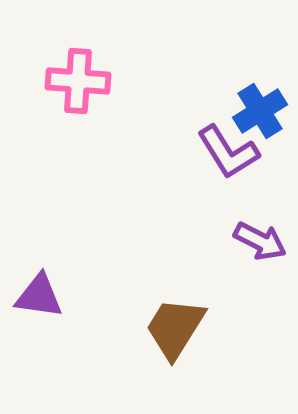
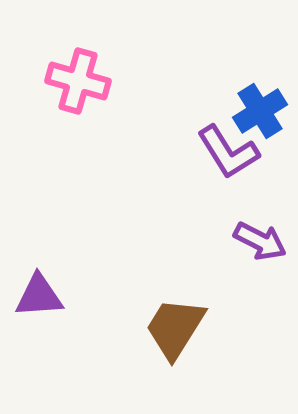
pink cross: rotated 12 degrees clockwise
purple triangle: rotated 12 degrees counterclockwise
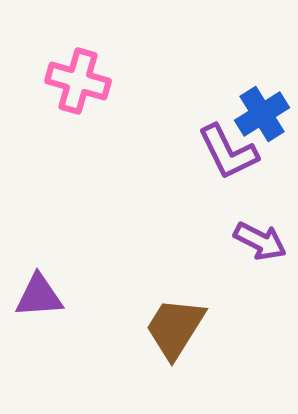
blue cross: moved 2 px right, 3 px down
purple L-shape: rotated 6 degrees clockwise
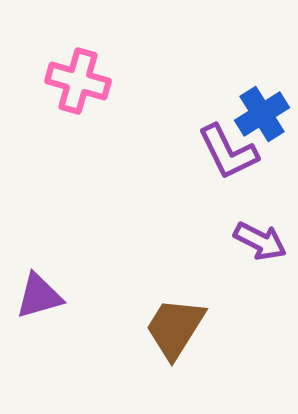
purple triangle: rotated 12 degrees counterclockwise
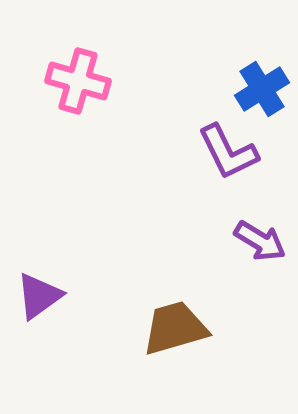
blue cross: moved 25 px up
purple arrow: rotated 4 degrees clockwise
purple triangle: rotated 20 degrees counterclockwise
brown trapezoid: rotated 42 degrees clockwise
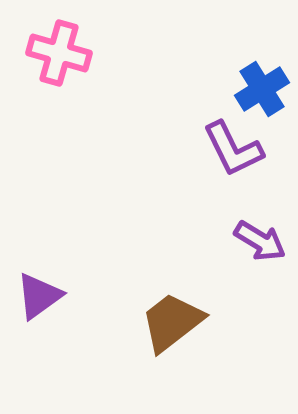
pink cross: moved 19 px left, 28 px up
purple L-shape: moved 5 px right, 3 px up
brown trapezoid: moved 3 px left, 6 px up; rotated 22 degrees counterclockwise
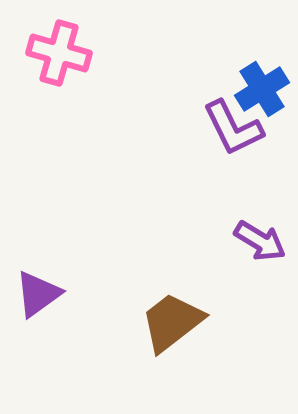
purple L-shape: moved 21 px up
purple triangle: moved 1 px left, 2 px up
